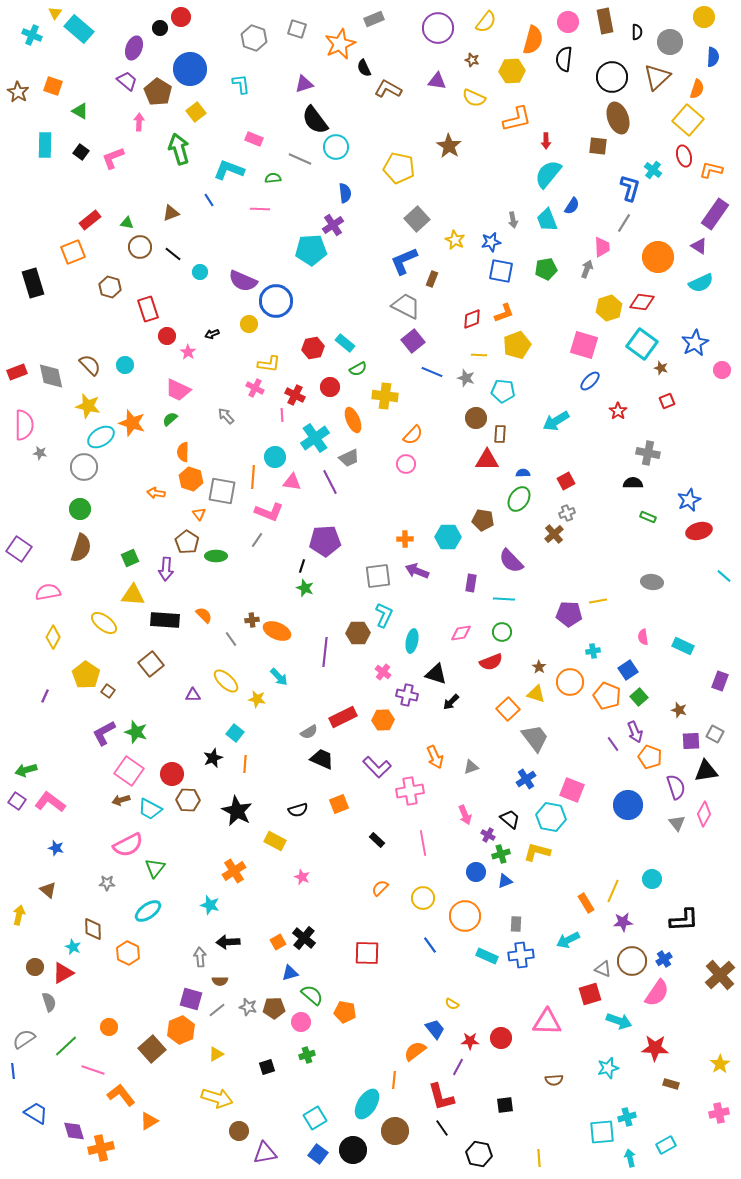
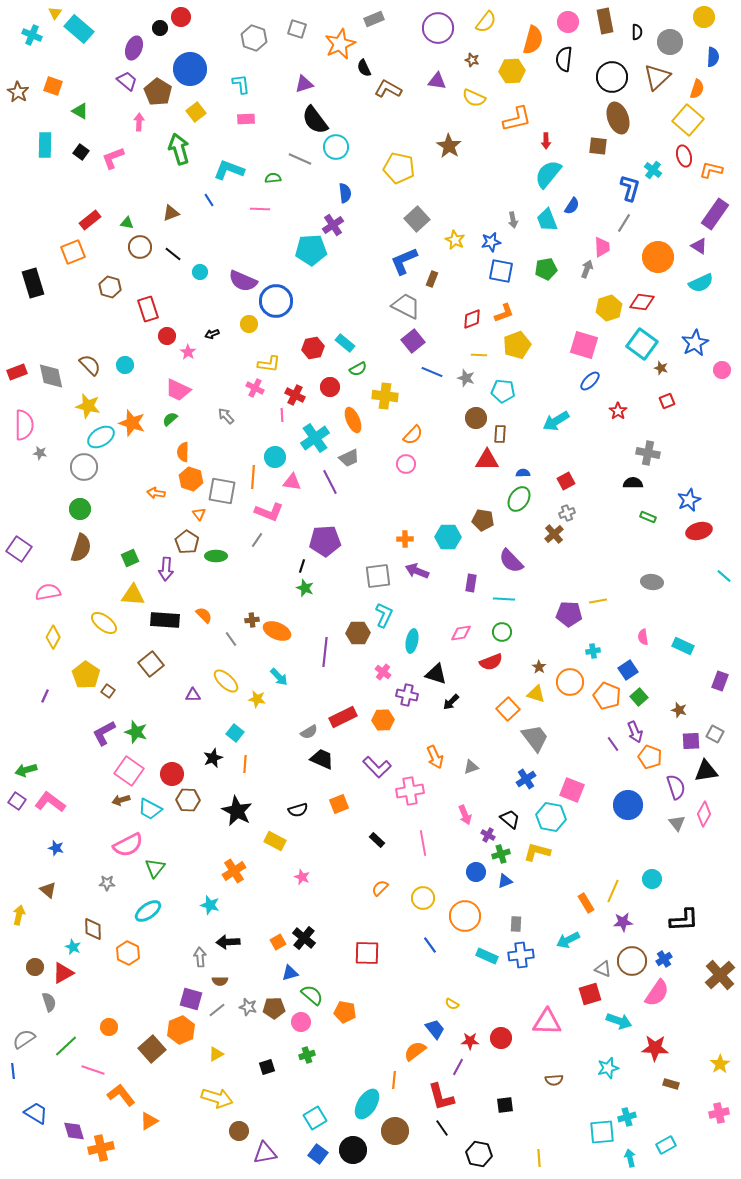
pink rectangle at (254, 139): moved 8 px left, 20 px up; rotated 24 degrees counterclockwise
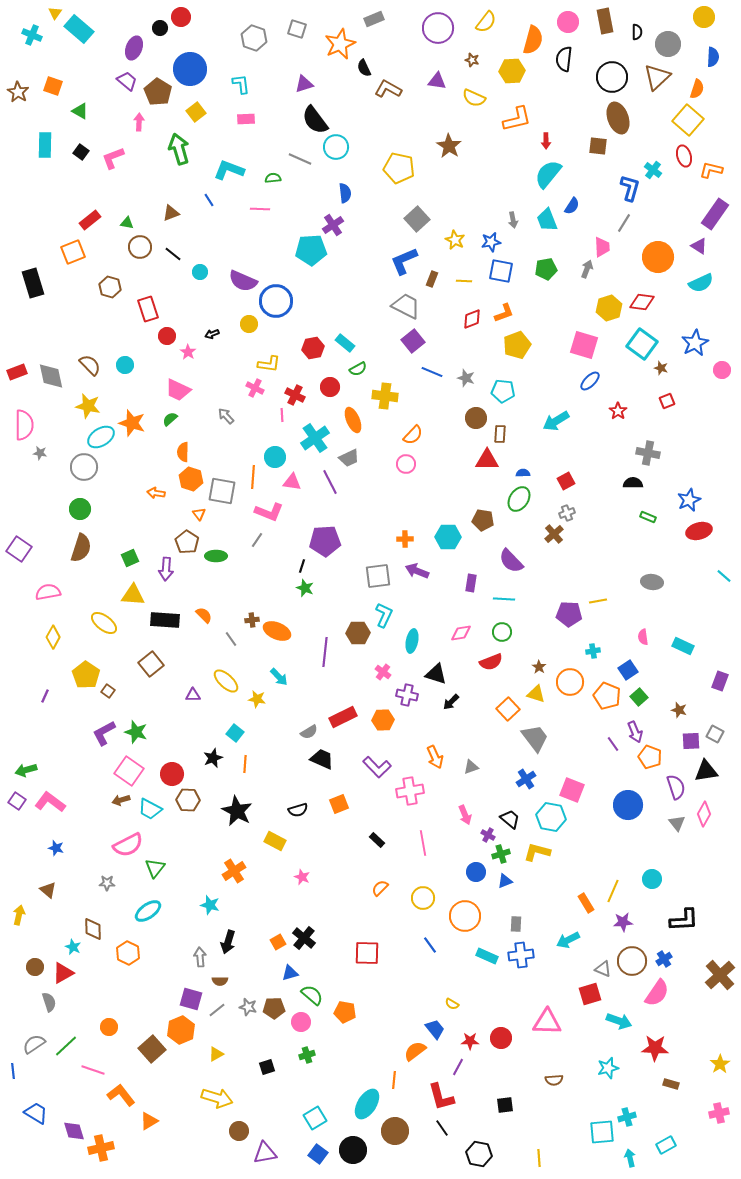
gray circle at (670, 42): moved 2 px left, 2 px down
yellow line at (479, 355): moved 15 px left, 74 px up
black arrow at (228, 942): rotated 70 degrees counterclockwise
gray semicircle at (24, 1039): moved 10 px right, 5 px down
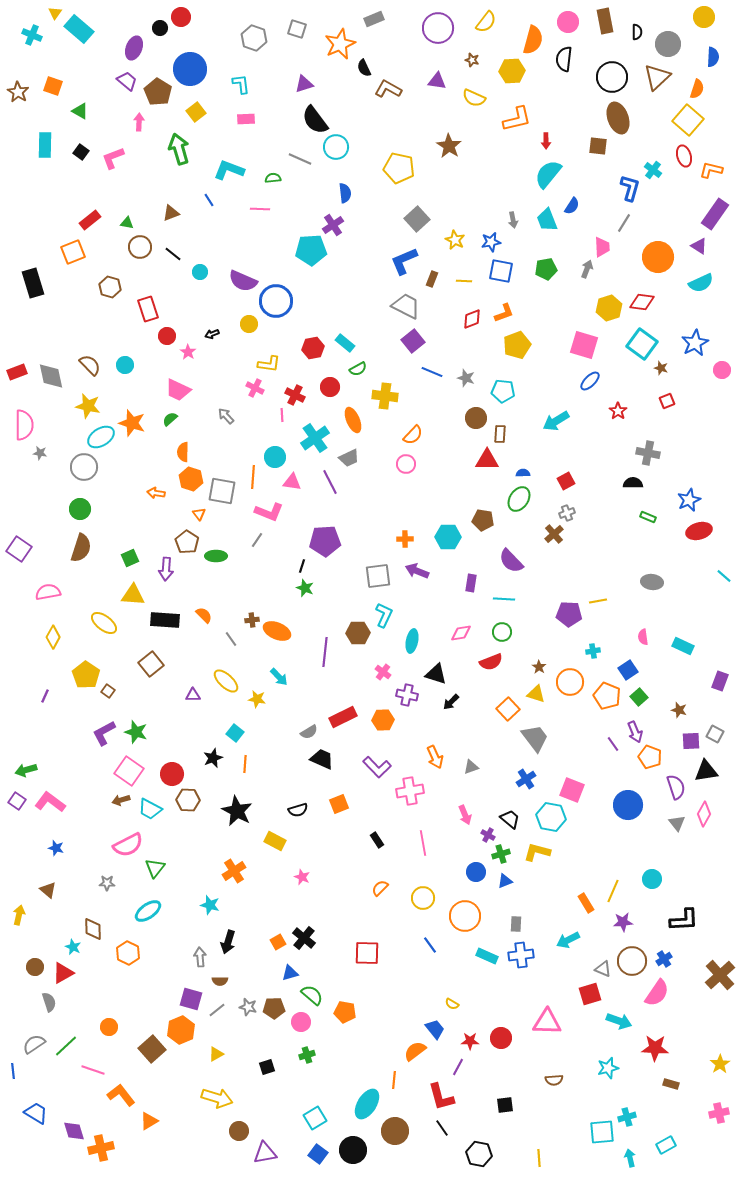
black rectangle at (377, 840): rotated 14 degrees clockwise
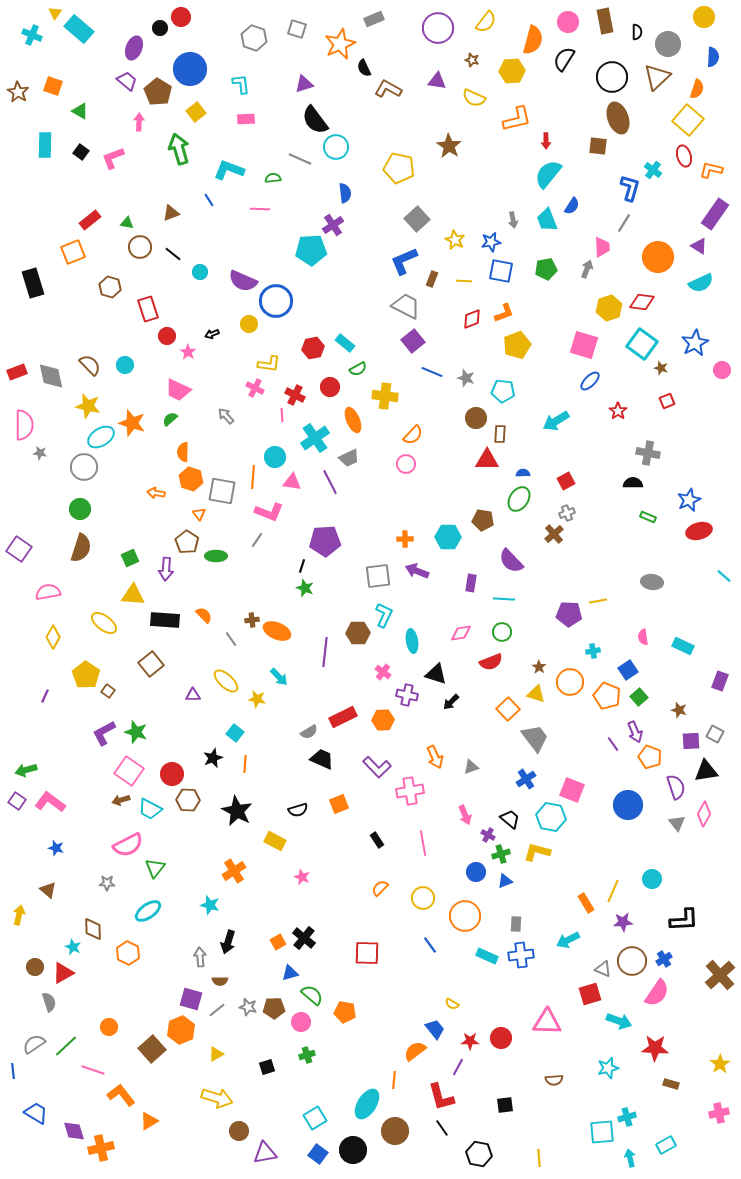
black semicircle at (564, 59): rotated 25 degrees clockwise
cyan ellipse at (412, 641): rotated 20 degrees counterclockwise
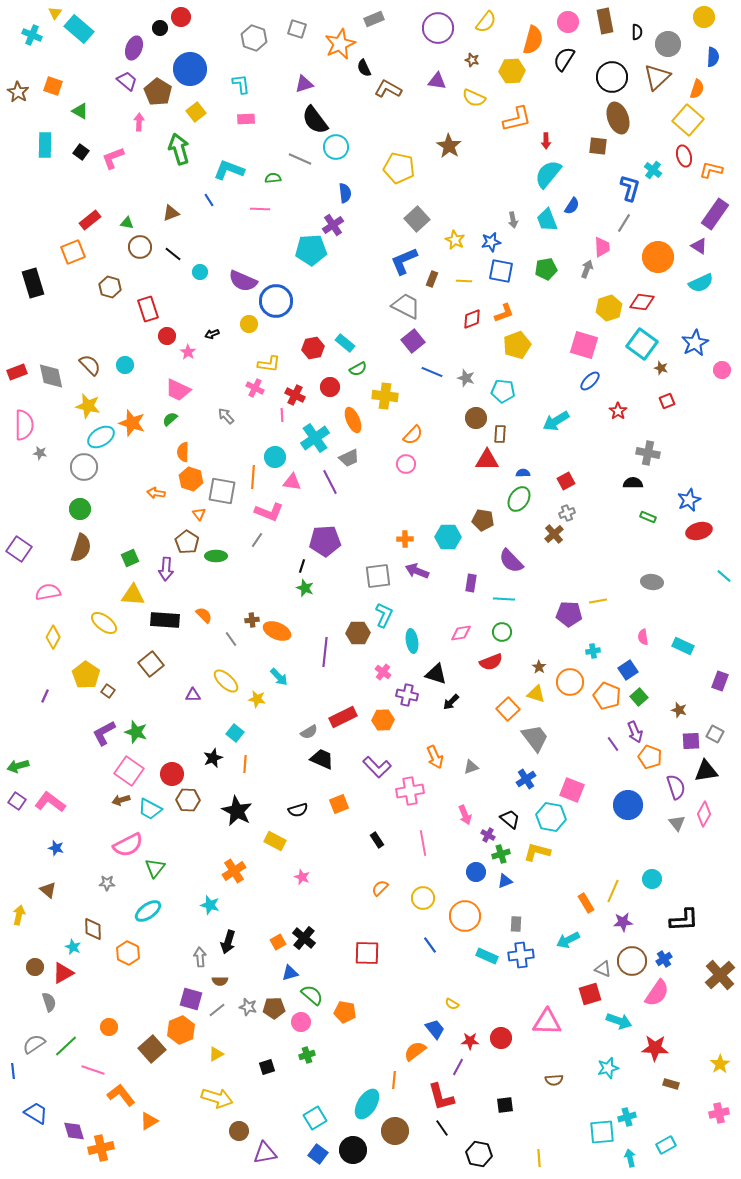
green arrow at (26, 770): moved 8 px left, 4 px up
